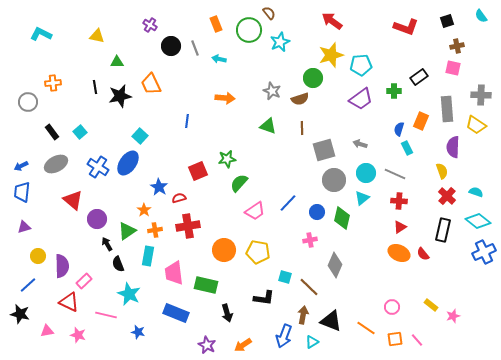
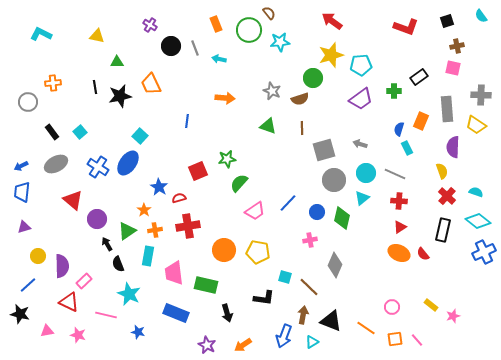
cyan star at (280, 42): rotated 18 degrees clockwise
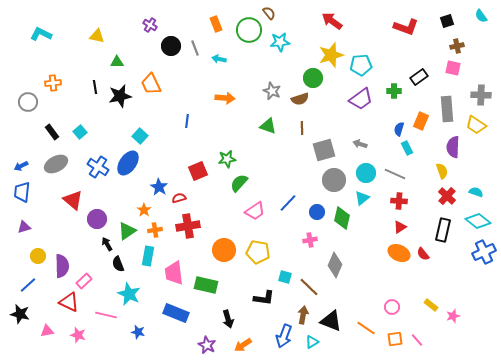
black arrow at (227, 313): moved 1 px right, 6 px down
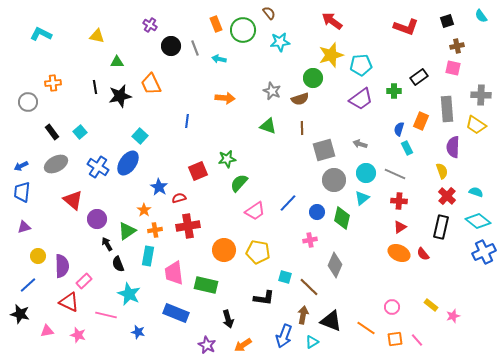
green circle at (249, 30): moved 6 px left
black rectangle at (443, 230): moved 2 px left, 3 px up
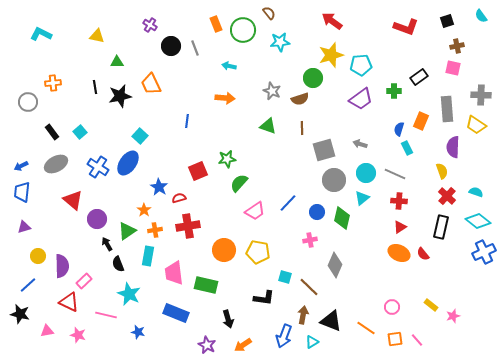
cyan arrow at (219, 59): moved 10 px right, 7 px down
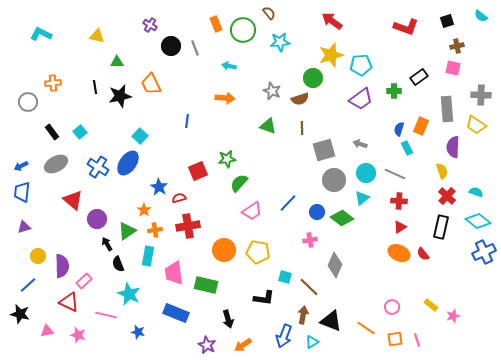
cyan semicircle at (481, 16): rotated 16 degrees counterclockwise
orange rectangle at (421, 121): moved 5 px down
pink trapezoid at (255, 211): moved 3 px left
green diamond at (342, 218): rotated 65 degrees counterclockwise
pink line at (417, 340): rotated 24 degrees clockwise
